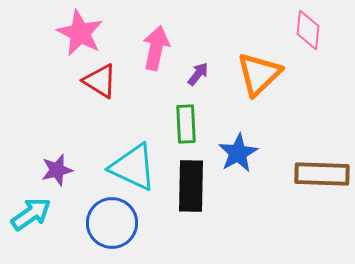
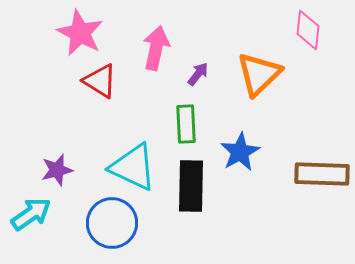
blue star: moved 2 px right, 1 px up
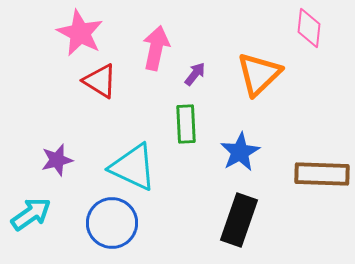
pink diamond: moved 1 px right, 2 px up
purple arrow: moved 3 px left
purple star: moved 10 px up
black rectangle: moved 48 px right, 34 px down; rotated 18 degrees clockwise
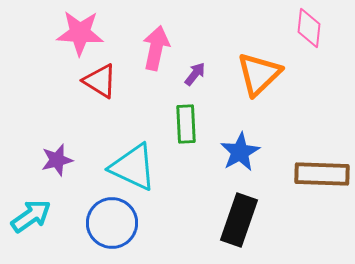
pink star: rotated 24 degrees counterclockwise
cyan arrow: moved 2 px down
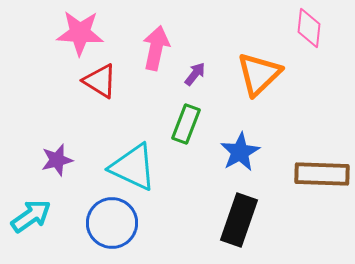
green rectangle: rotated 24 degrees clockwise
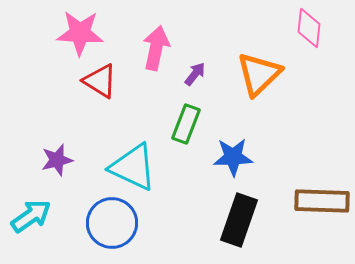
blue star: moved 7 px left, 5 px down; rotated 27 degrees clockwise
brown rectangle: moved 27 px down
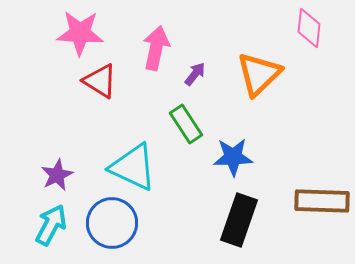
green rectangle: rotated 54 degrees counterclockwise
purple star: moved 15 px down; rotated 12 degrees counterclockwise
cyan arrow: moved 20 px right, 9 px down; rotated 27 degrees counterclockwise
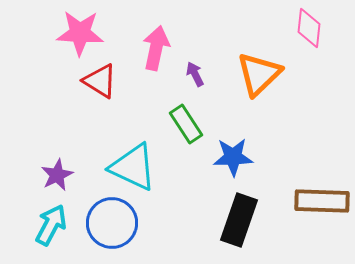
purple arrow: rotated 65 degrees counterclockwise
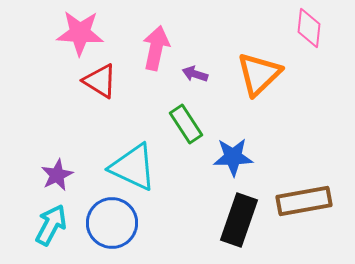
purple arrow: rotated 45 degrees counterclockwise
brown rectangle: moved 18 px left; rotated 12 degrees counterclockwise
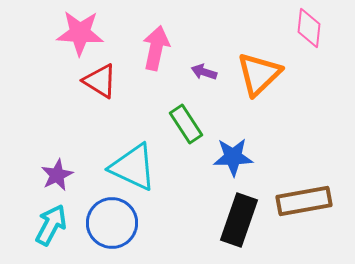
purple arrow: moved 9 px right, 2 px up
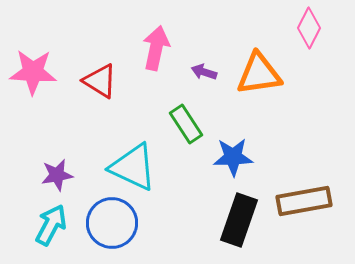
pink diamond: rotated 21 degrees clockwise
pink star: moved 47 px left, 39 px down
orange triangle: rotated 36 degrees clockwise
purple star: rotated 16 degrees clockwise
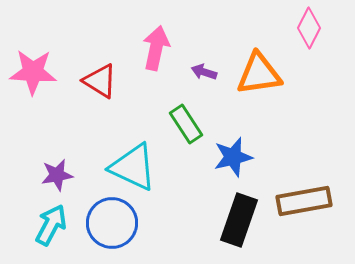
blue star: rotated 12 degrees counterclockwise
